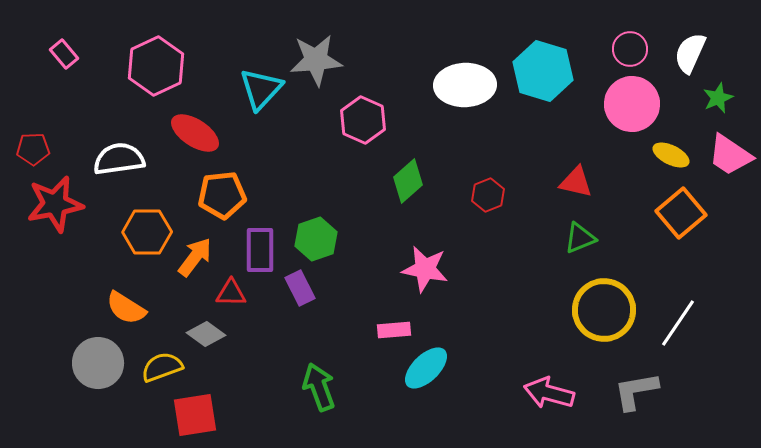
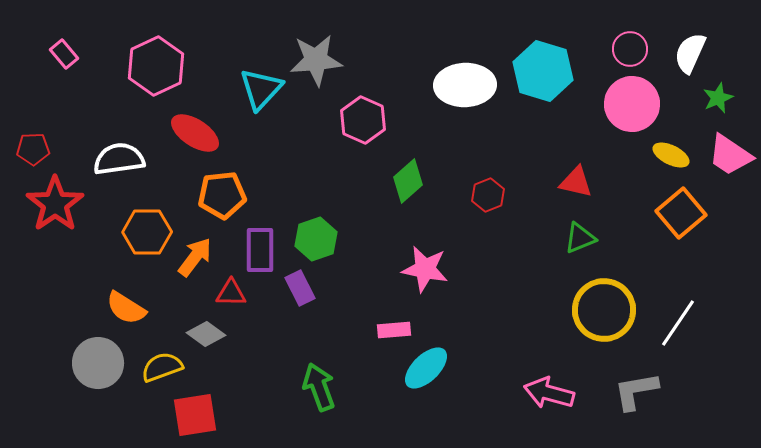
red star at (55, 204): rotated 24 degrees counterclockwise
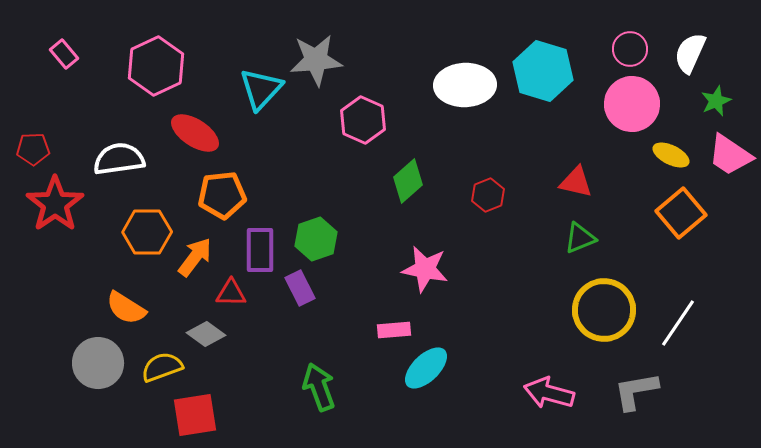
green star at (718, 98): moved 2 px left, 3 px down
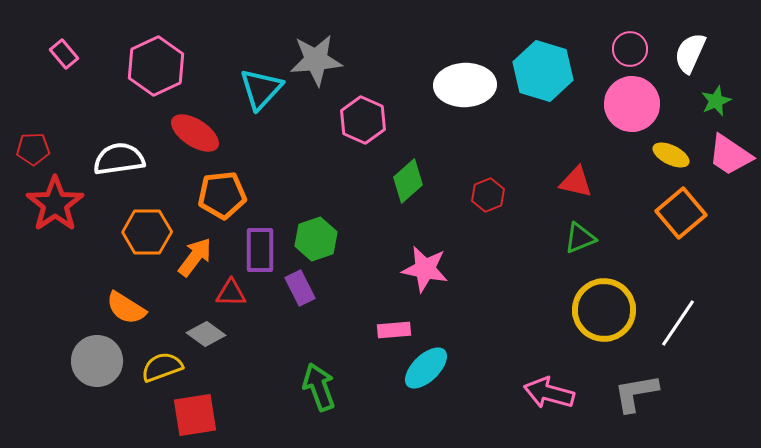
gray circle at (98, 363): moved 1 px left, 2 px up
gray L-shape at (636, 391): moved 2 px down
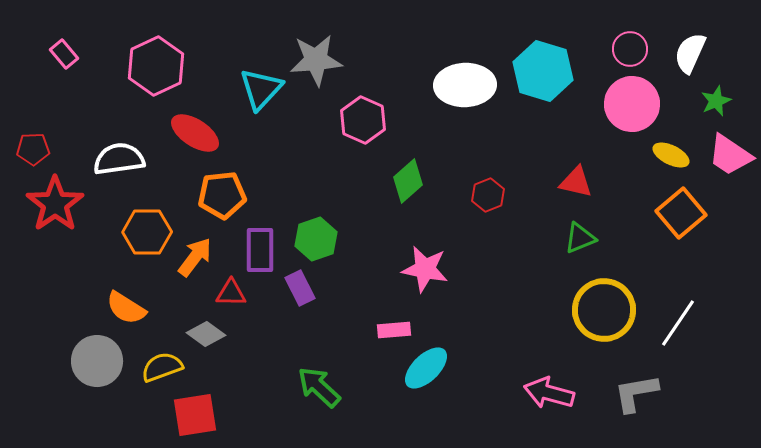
green arrow at (319, 387): rotated 27 degrees counterclockwise
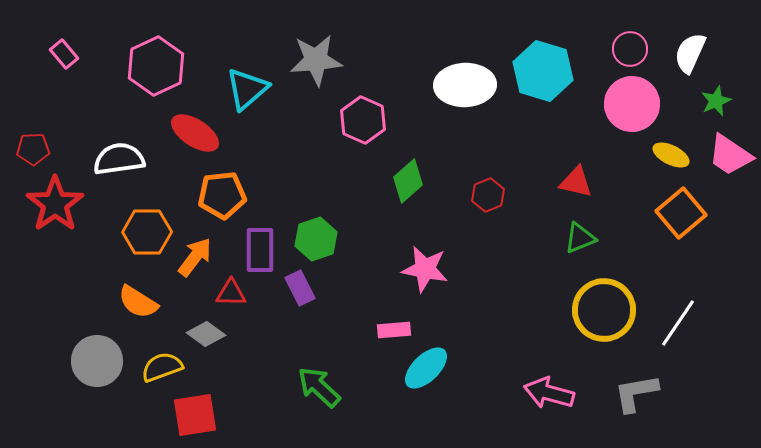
cyan triangle at (261, 89): moved 14 px left; rotated 6 degrees clockwise
orange semicircle at (126, 308): moved 12 px right, 6 px up
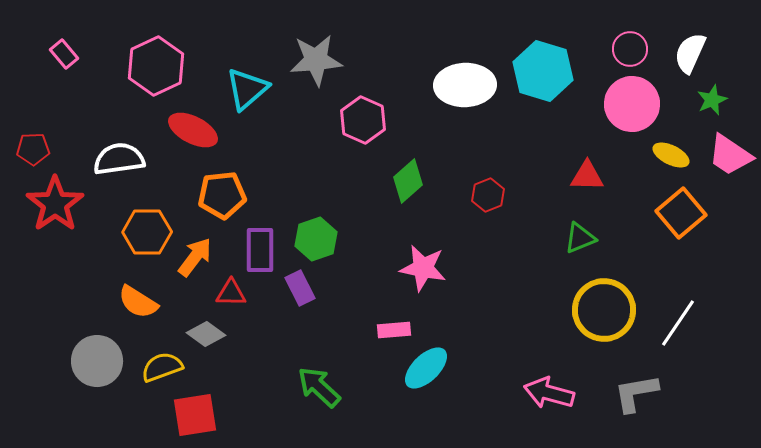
green star at (716, 101): moved 4 px left, 1 px up
red ellipse at (195, 133): moved 2 px left, 3 px up; rotated 6 degrees counterclockwise
red triangle at (576, 182): moved 11 px right, 6 px up; rotated 12 degrees counterclockwise
pink star at (425, 269): moved 2 px left, 1 px up
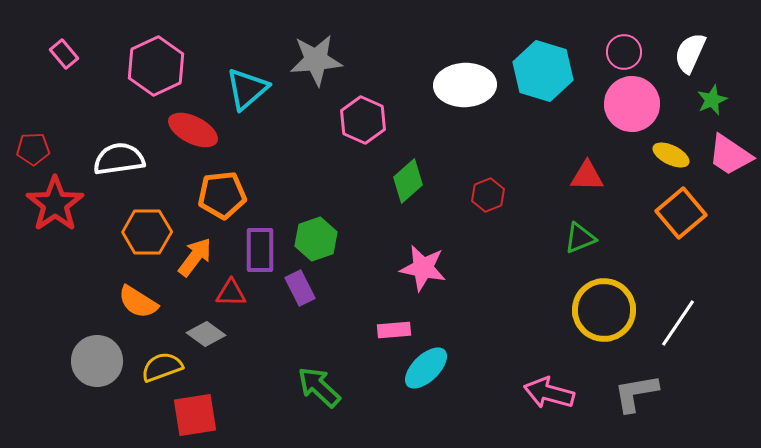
pink circle at (630, 49): moved 6 px left, 3 px down
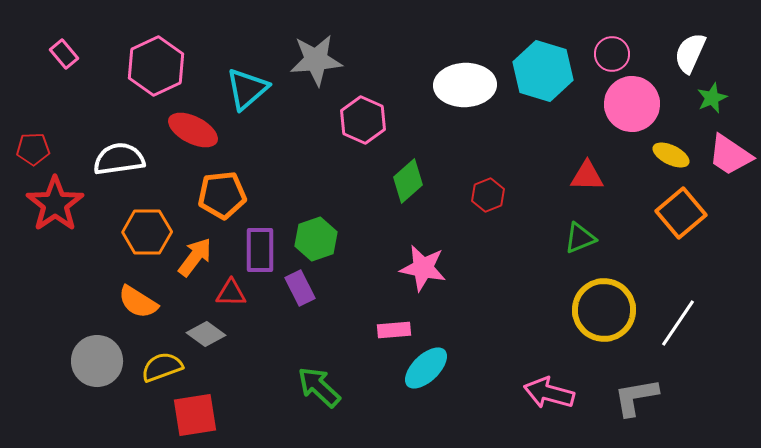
pink circle at (624, 52): moved 12 px left, 2 px down
green star at (712, 100): moved 2 px up
gray L-shape at (636, 393): moved 4 px down
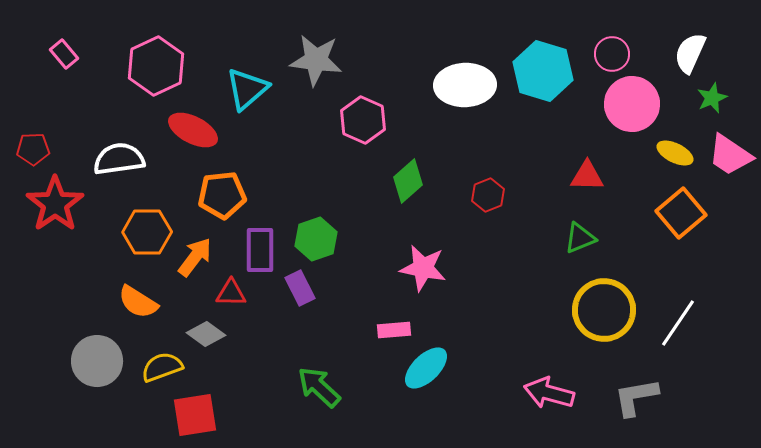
gray star at (316, 60): rotated 12 degrees clockwise
yellow ellipse at (671, 155): moved 4 px right, 2 px up
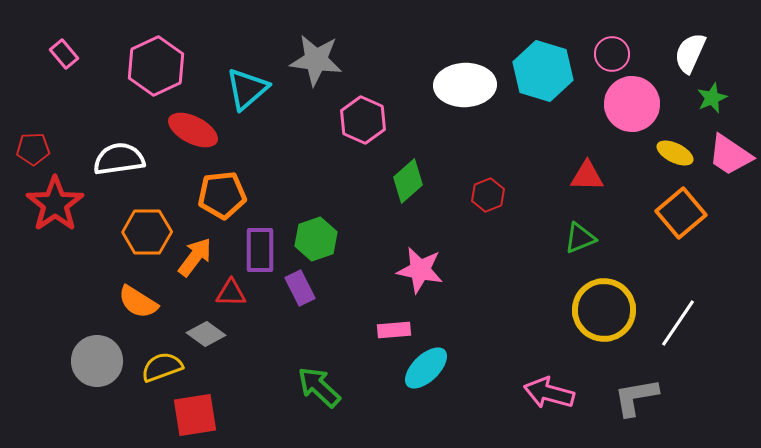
pink star at (423, 268): moved 3 px left, 2 px down
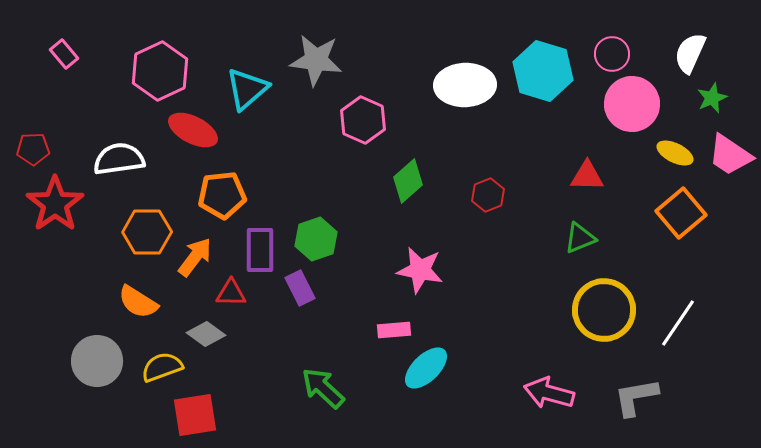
pink hexagon at (156, 66): moved 4 px right, 5 px down
green arrow at (319, 387): moved 4 px right, 1 px down
